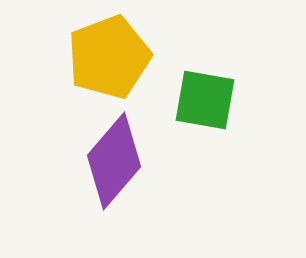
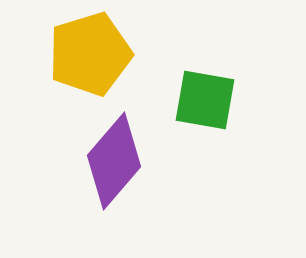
yellow pentagon: moved 19 px left, 3 px up; rotated 4 degrees clockwise
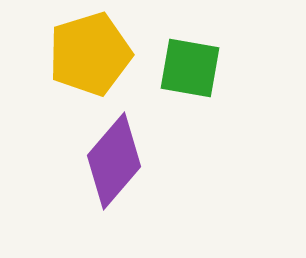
green square: moved 15 px left, 32 px up
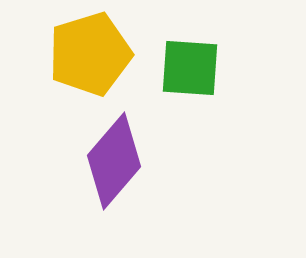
green square: rotated 6 degrees counterclockwise
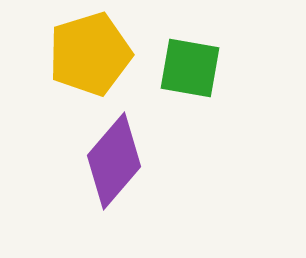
green square: rotated 6 degrees clockwise
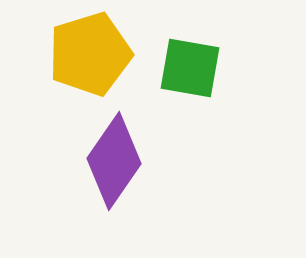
purple diamond: rotated 6 degrees counterclockwise
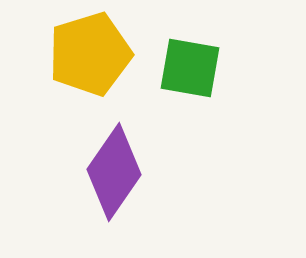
purple diamond: moved 11 px down
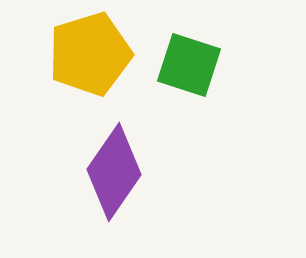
green square: moved 1 px left, 3 px up; rotated 8 degrees clockwise
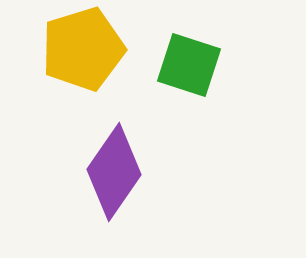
yellow pentagon: moved 7 px left, 5 px up
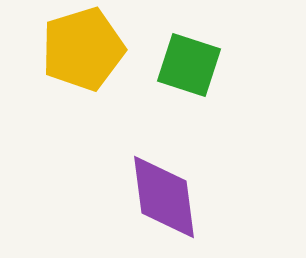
purple diamond: moved 50 px right, 25 px down; rotated 42 degrees counterclockwise
